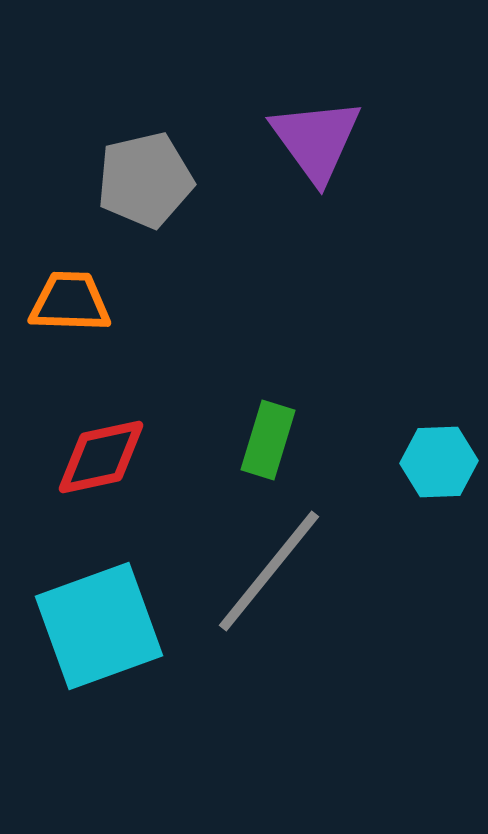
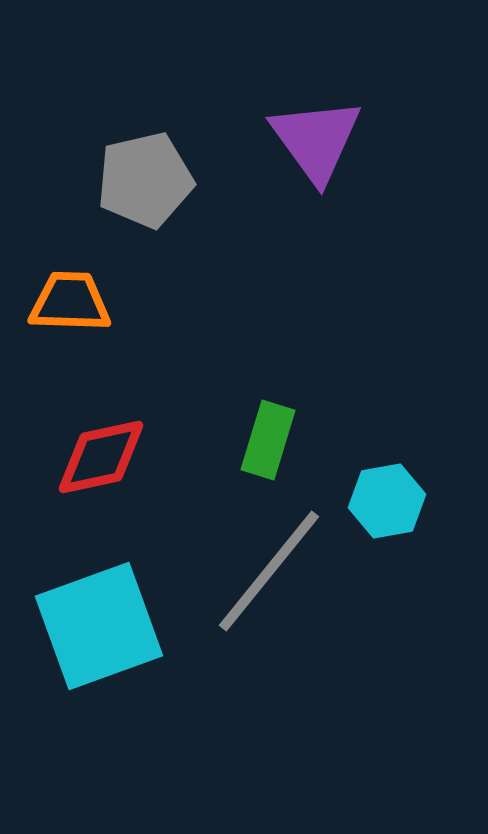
cyan hexagon: moved 52 px left, 39 px down; rotated 8 degrees counterclockwise
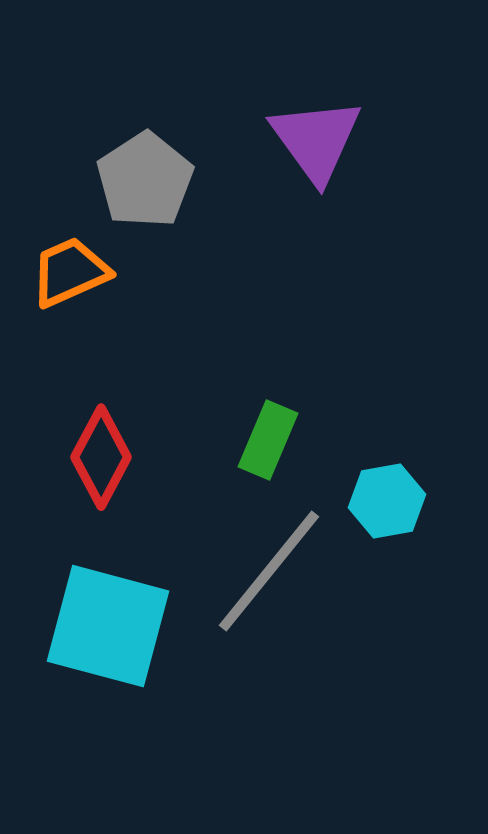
gray pentagon: rotated 20 degrees counterclockwise
orange trapezoid: moved 30 px up; rotated 26 degrees counterclockwise
green rectangle: rotated 6 degrees clockwise
red diamond: rotated 50 degrees counterclockwise
cyan square: moved 9 px right; rotated 35 degrees clockwise
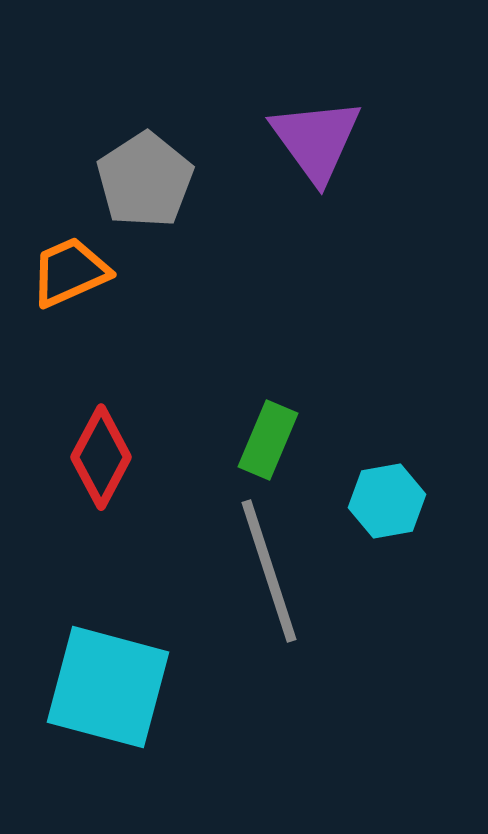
gray line: rotated 57 degrees counterclockwise
cyan square: moved 61 px down
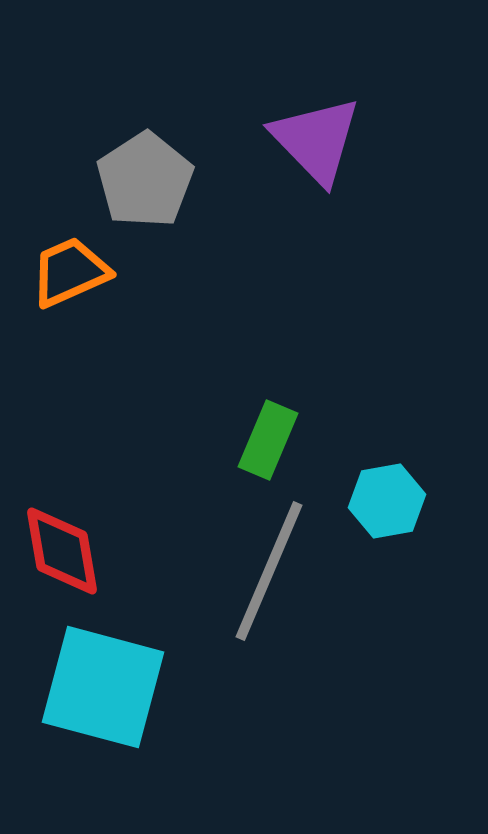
purple triangle: rotated 8 degrees counterclockwise
red diamond: moved 39 px left, 94 px down; rotated 38 degrees counterclockwise
gray line: rotated 41 degrees clockwise
cyan square: moved 5 px left
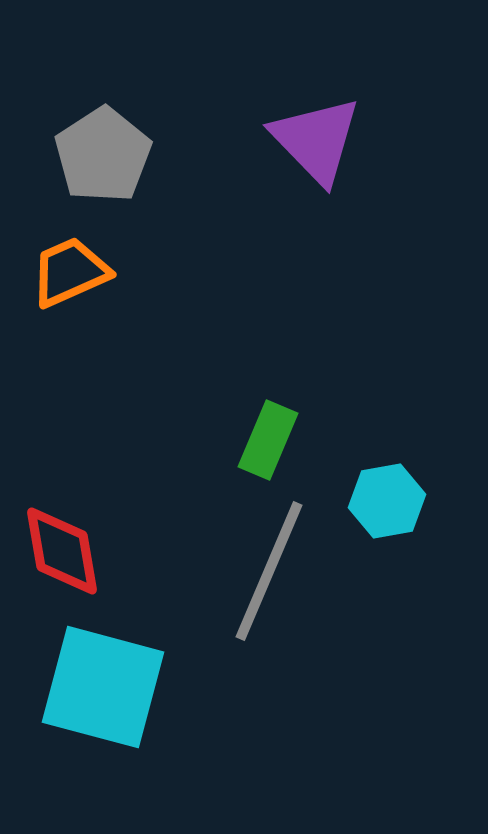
gray pentagon: moved 42 px left, 25 px up
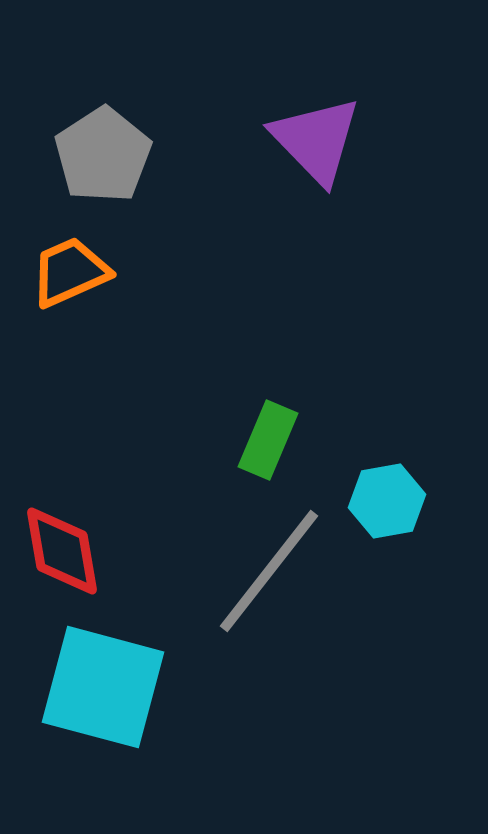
gray line: rotated 15 degrees clockwise
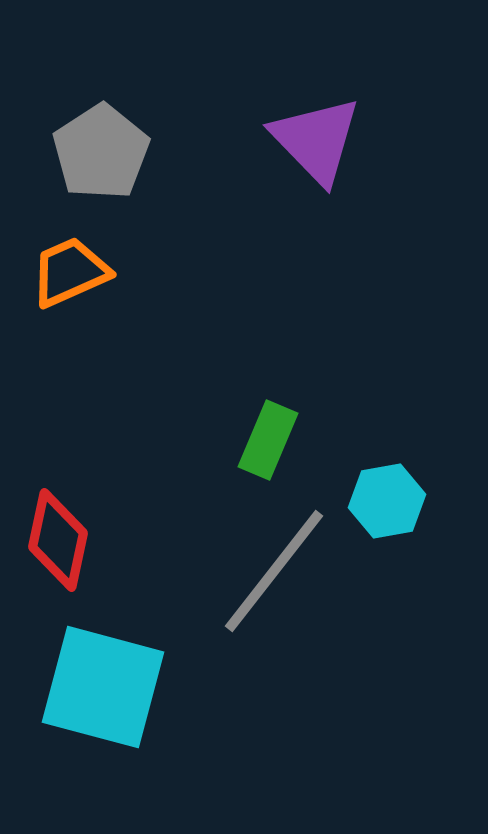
gray pentagon: moved 2 px left, 3 px up
red diamond: moved 4 px left, 11 px up; rotated 22 degrees clockwise
gray line: moved 5 px right
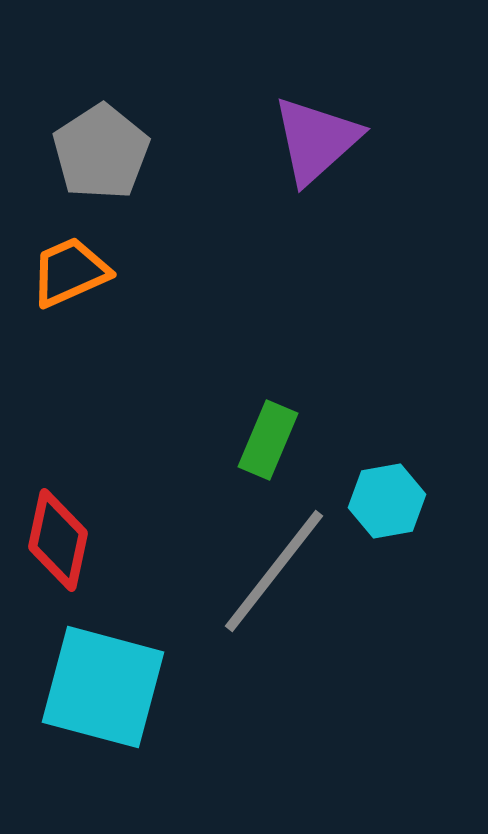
purple triangle: rotated 32 degrees clockwise
